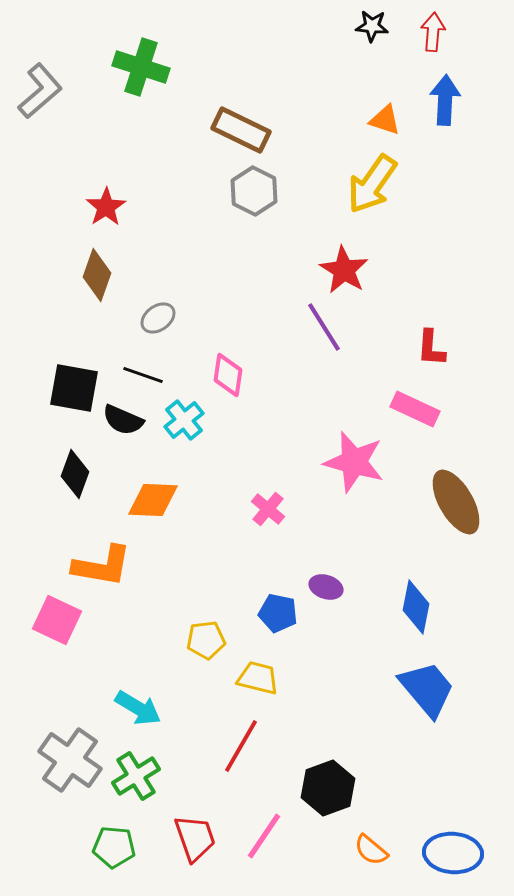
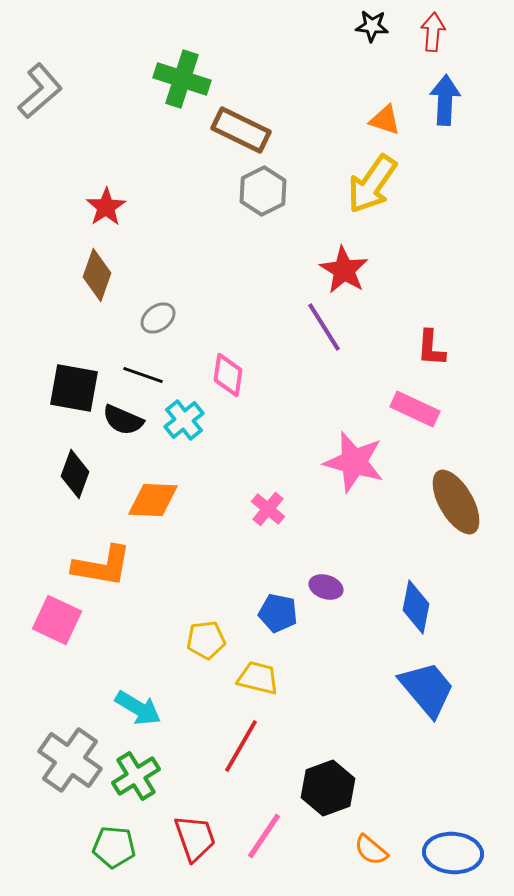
green cross at (141, 67): moved 41 px right, 12 px down
gray hexagon at (254, 191): moved 9 px right; rotated 6 degrees clockwise
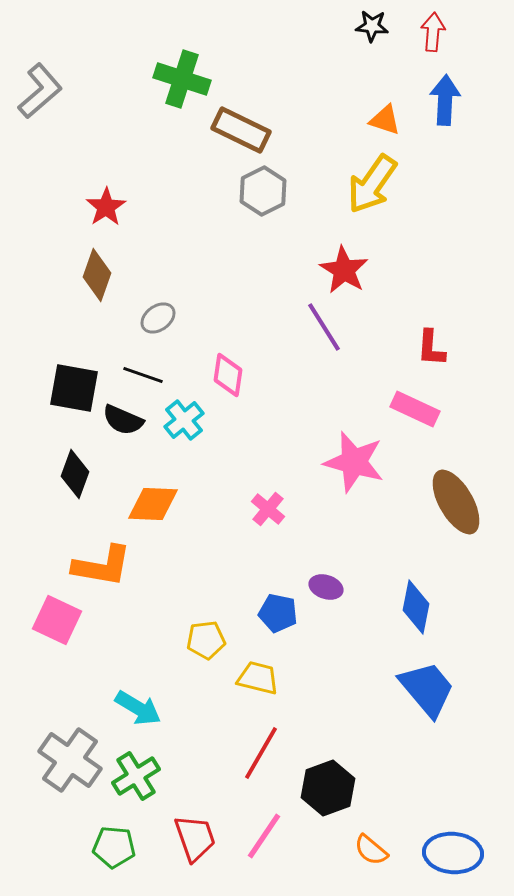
orange diamond at (153, 500): moved 4 px down
red line at (241, 746): moved 20 px right, 7 px down
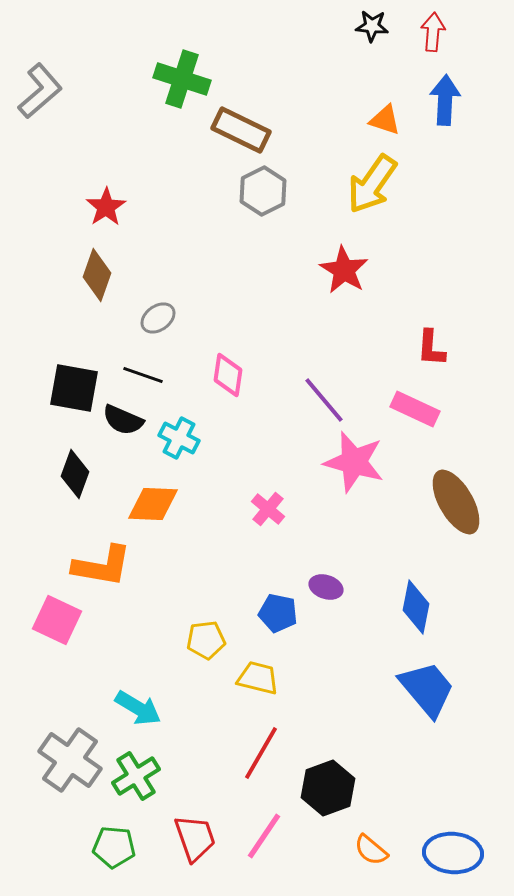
purple line at (324, 327): moved 73 px down; rotated 8 degrees counterclockwise
cyan cross at (184, 420): moved 5 px left, 18 px down; rotated 24 degrees counterclockwise
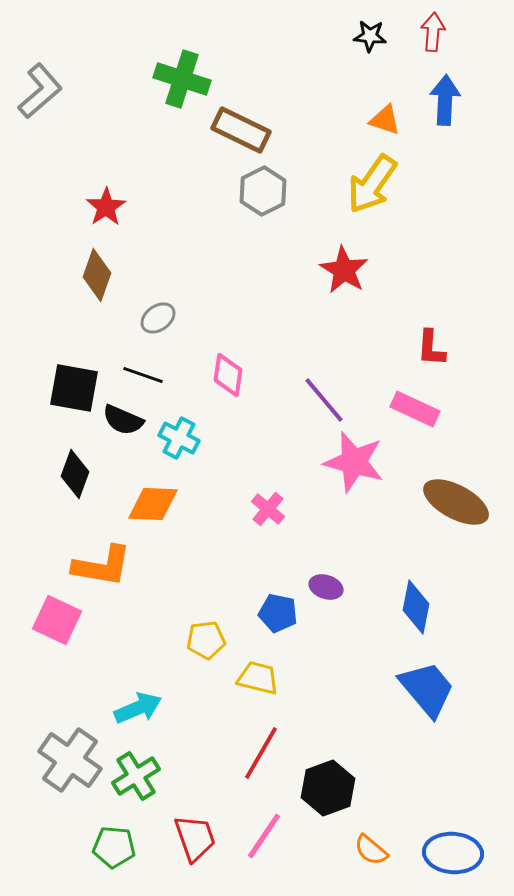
black star at (372, 26): moved 2 px left, 10 px down
brown ellipse at (456, 502): rotated 32 degrees counterclockwise
cyan arrow at (138, 708): rotated 54 degrees counterclockwise
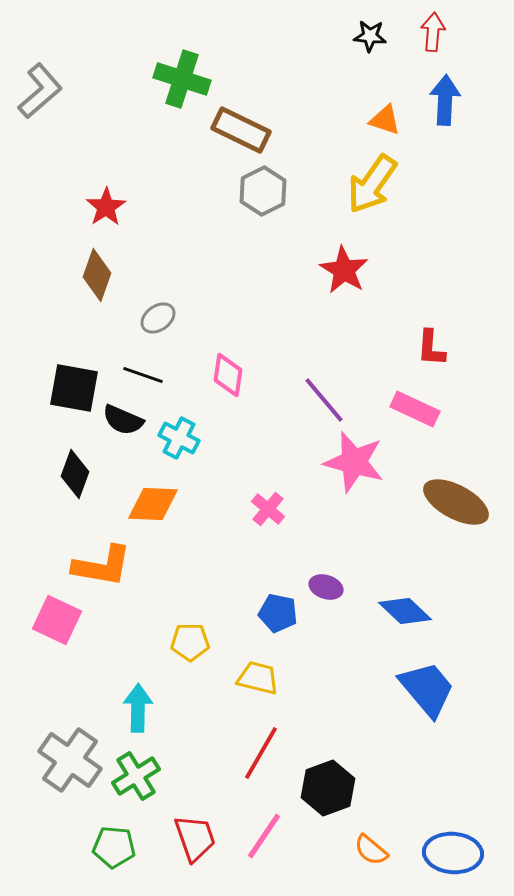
blue diamond at (416, 607): moved 11 px left, 4 px down; rotated 58 degrees counterclockwise
yellow pentagon at (206, 640): moved 16 px left, 2 px down; rotated 6 degrees clockwise
cyan arrow at (138, 708): rotated 66 degrees counterclockwise
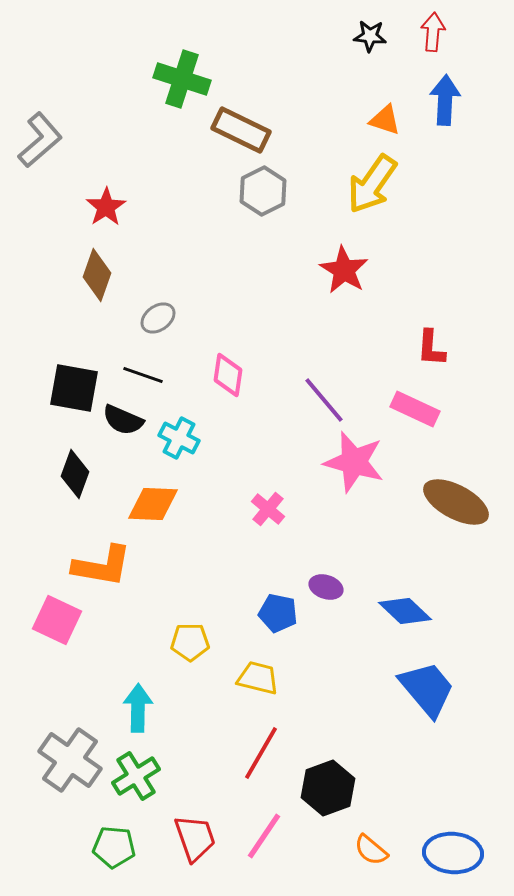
gray L-shape at (40, 91): moved 49 px down
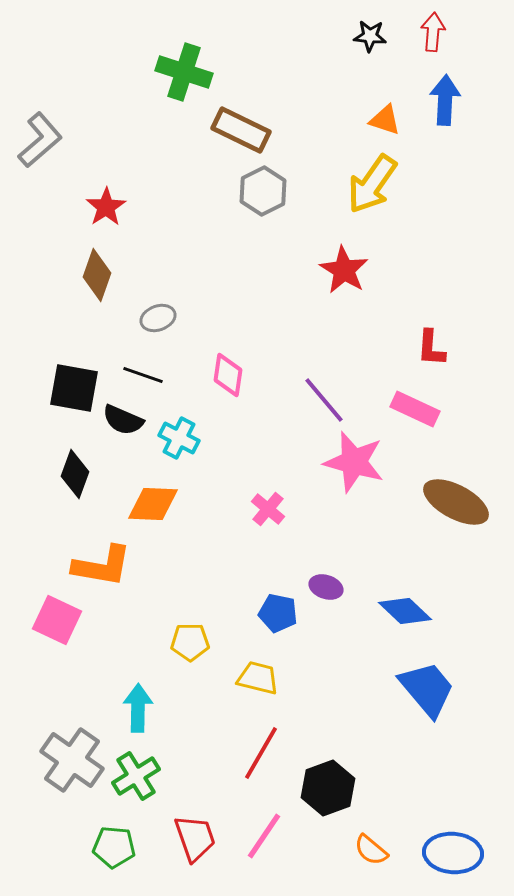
green cross at (182, 79): moved 2 px right, 7 px up
gray ellipse at (158, 318): rotated 16 degrees clockwise
gray cross at (70, 760): moved 2 px right
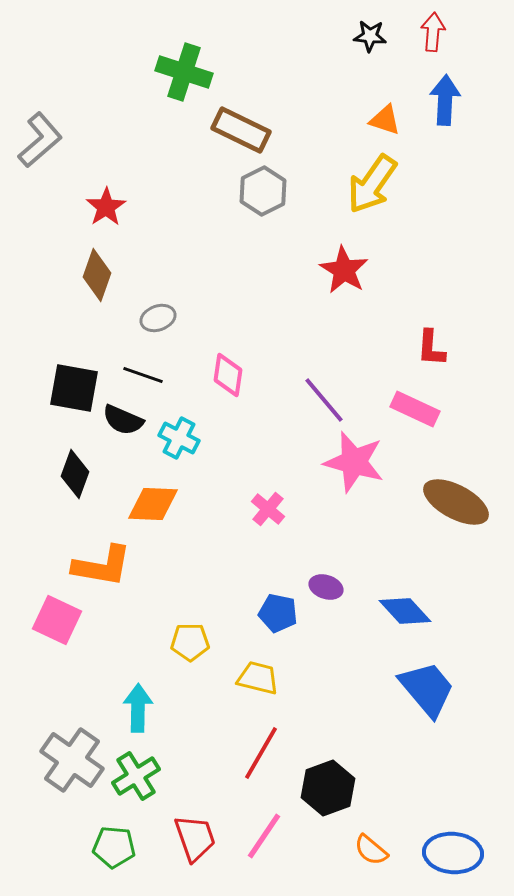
blue diamond at (405, 611): rotated 4 degrees clockwise
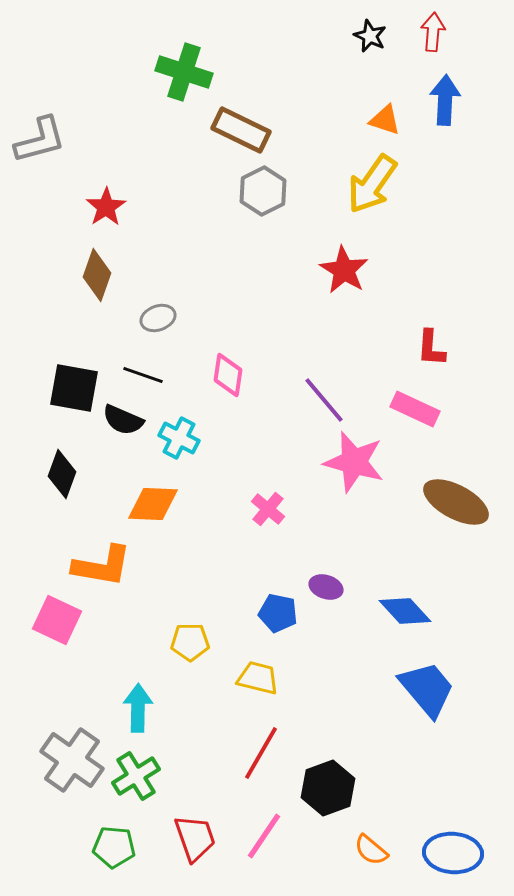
black star at (370, 36): rotated 20 degrees clockwise
gray L-shape at (40, 140): rotated 26 degrees clockwise
black diamond at (75, 474): moved 13 px left
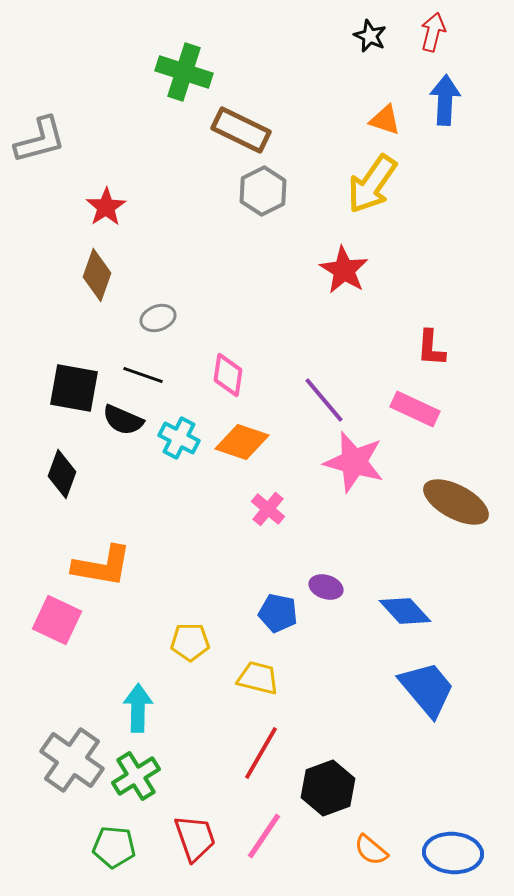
red arrow at (433, 32): rotated 9 degrees clockwise
orange diamond at (153, 504): moved 89 px right, 62 px up; rotated 16 degrees clockwise
